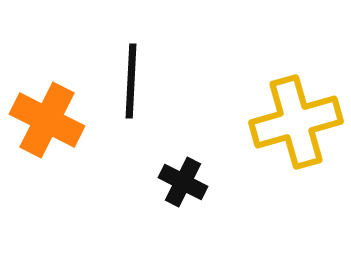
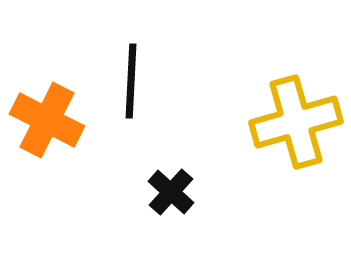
black cross: moved 12 px left, 10 px down; rotated 15 degrees clockwise
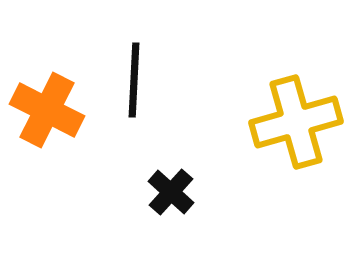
black line: moved 3 px right, 1 px up
orange cross: moved 10 px up
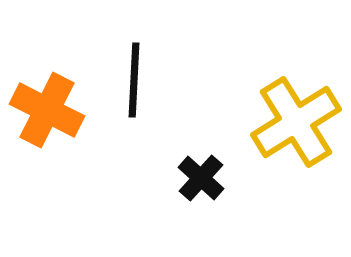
yellow cross: rotated 16 degrees counterclockwise
black cross: moved 30 px right, 14 px up
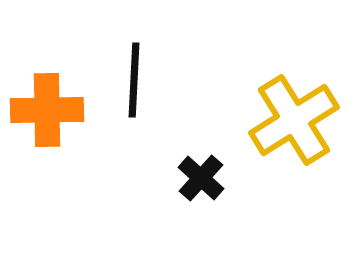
orange cross: rotated 28 degrees counterclockwise
yellow cross: moved 2 px left, 2 px up
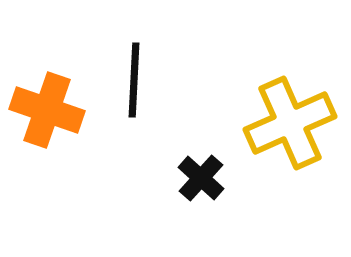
orange cross: rotated 20 degrees clockwise
yellow cross: moved 4 px left, 3 px down; rotated 8 degrees clockwise
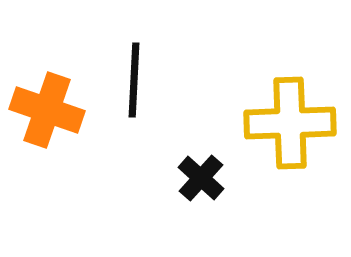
yellow cross: rotated 22 degrees clockwise
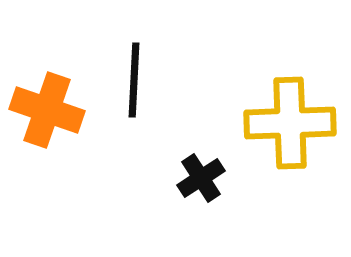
black cross: rotated 15 degrees clockwise
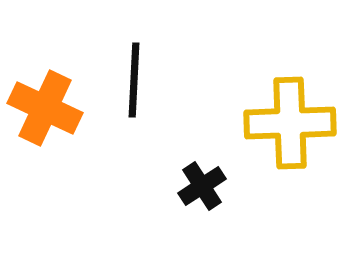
orange cross: moved 2 px left, 2 px up; rotated 6 degrees clockwise
black cross: moved 1 px right, 8 px down
